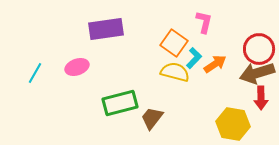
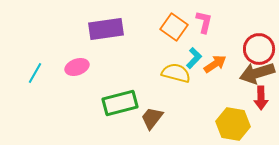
orange square: moved 16 px up
yellow semicircle: moved 1 px right, 1 px down
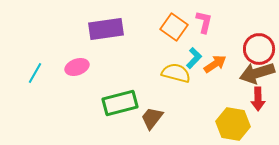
red arrow: moved 3 px left, 1 px down
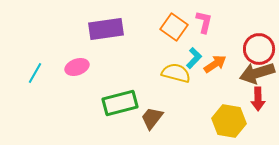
yellow hexagon: moved 4 px left, 3 px up
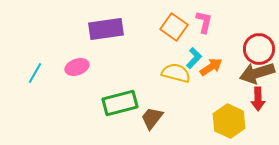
orange arrow: moved 4 px left, 3 px down
yellow hexagon: rotated 16 degrees clockwise
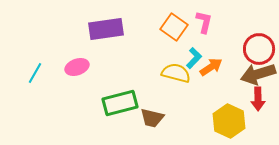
brown arrow: moved 1 px right, 1 px down
brown trapezoid: rotated 115 degrees counterclockwise
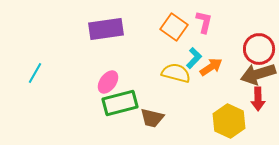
pink ellipse: moved 31 px right, 15 px down; rotated 35 degrees counterclockwise
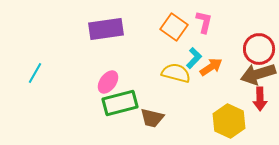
red arrow: moved 2 px right
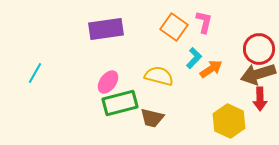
orange arrow: moved 2 px down
yellow semicircle: moved 17 px left, 3 px down
